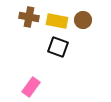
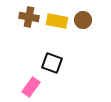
black square: moved 6 px left, 16 px down
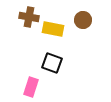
yellow rectangle: moved 4 px left, 8 px down
pink rectangle: rotated 18 degrees counterclockwise
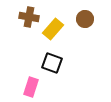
brown circle: moved 2 px right, 1 px up
yellow rectangle: rotated 60 degrees counterclockwise
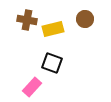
brown cross: moved 2 px left, 3 px down
yellow rectangle: rotated 35 degrees clockwise
pink rectangle: moved 1 px right; rotated 24 degrees clockwise
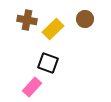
yellow rectangle: rotated 30 degrees counterclockwise
black square: moved 4 px left
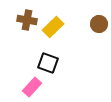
brown circle: moved 14 px right, 5 px down
yellow rectangle: moved 2 px up
